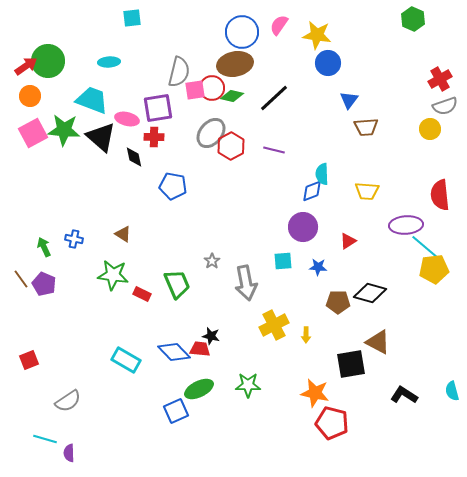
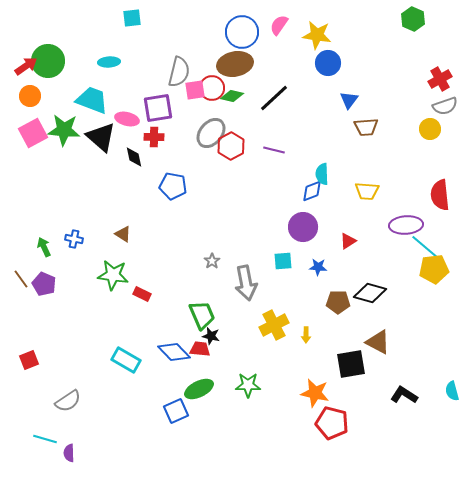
green trapezoid at (177, 284): moved 25 px right, 31 px down
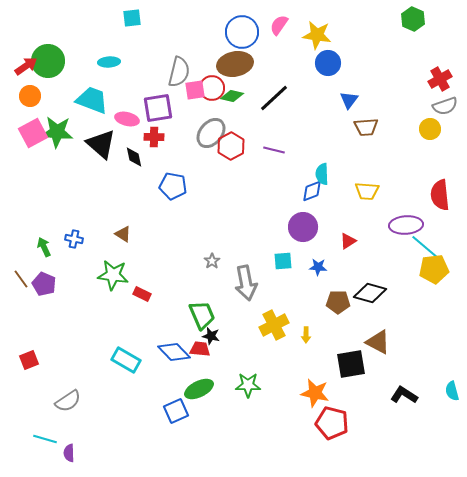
green star at (64, 130): moved 7 px left, 2 px down
black triangle at (101, 137): moved 7 px down
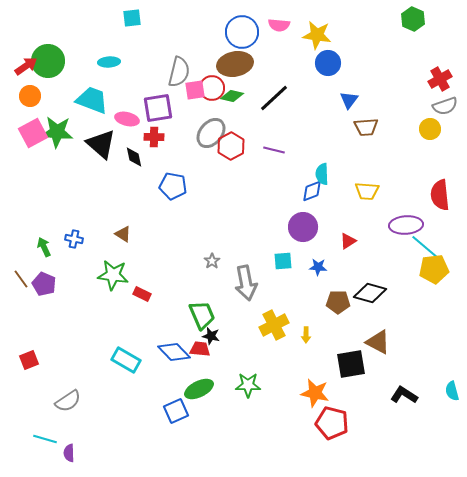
pink semicircle at (279, 25): rotated 120 degrees counterclockwise
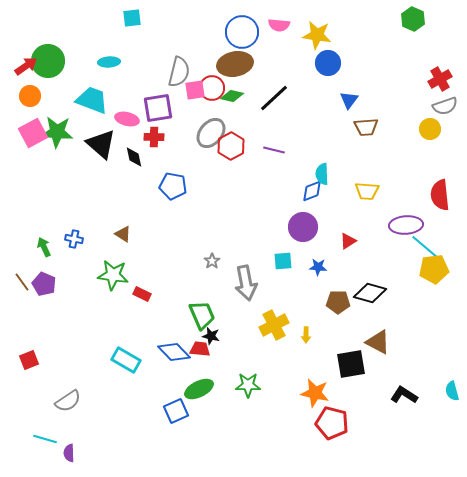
brown line at (21, 279): moved 1 px right, 3 px down
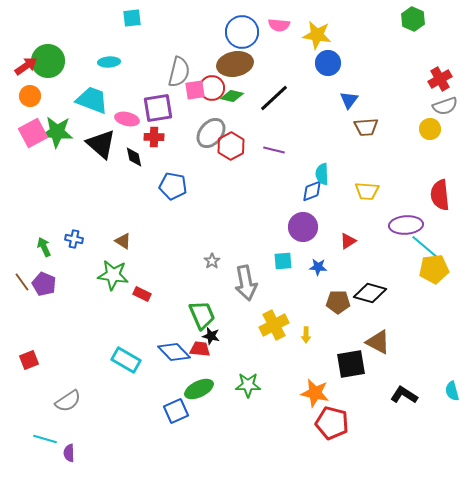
brown triangle at (123, 234): moved 7 px down
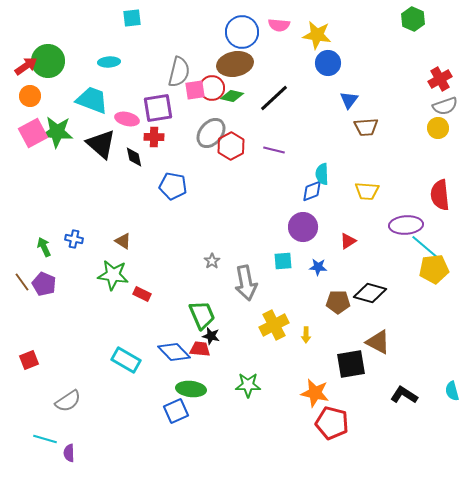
yellow circle at (430, 129): moved 8 px right, 1 px up
green ellipse at (199, 389): moved 8 px left; rotated 32 degrees clockwise
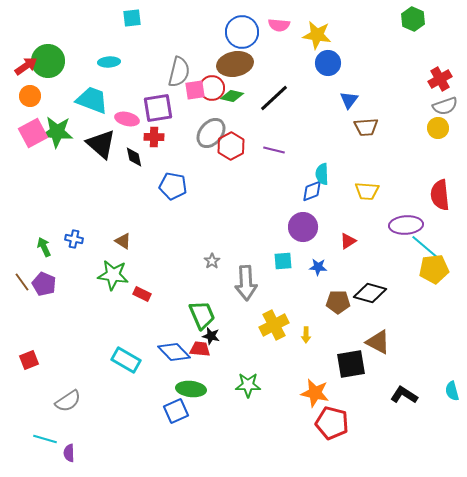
gray arrow at (246, 283): rotated 8 degrees clockwise
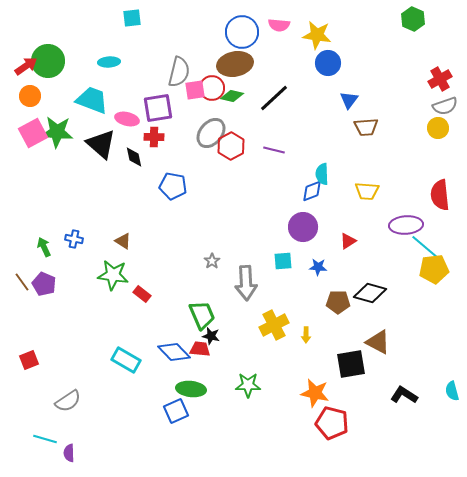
red rectangle at (142, 294): rotated 12 degrees clockwise
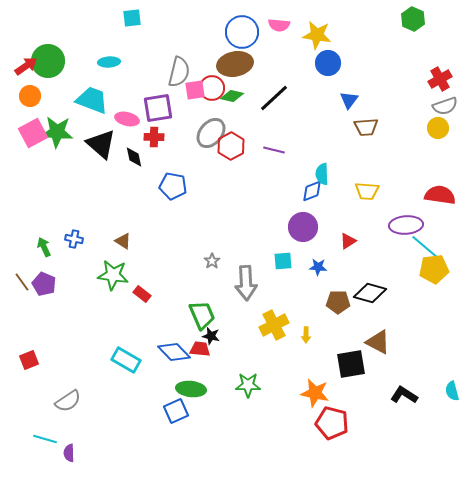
red semicircle at (440, 195): rotated 104 degrees clockwise
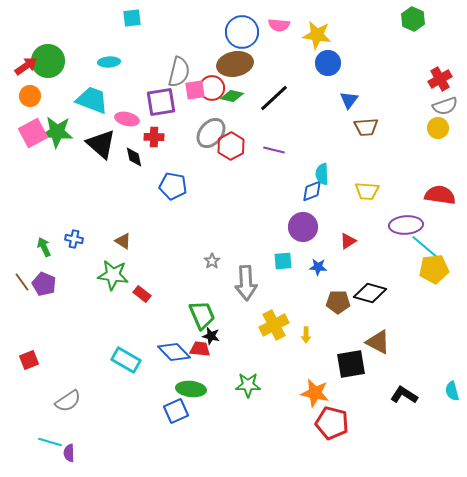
purple square at (158, 108): moved 3 px right, 6 px up
cyan line at (45, 439): moved 5 px right, 3 px down
